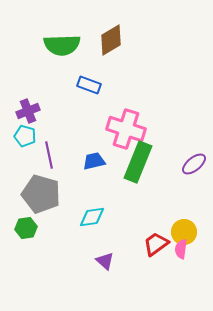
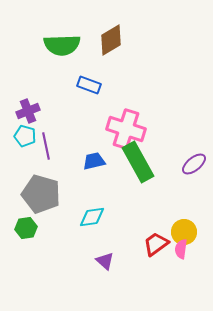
purple line: moved 3 px left, 9 px up
green rectangle: rotated 51 degrees counterclockwise
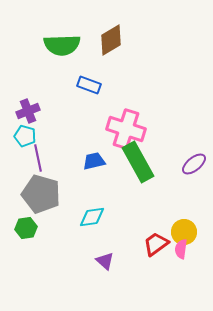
purple line: moved 8 px left, 12 px down
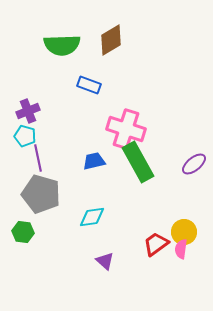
green hexagon: moved 3 px left, 4 px down; rotated 15 degrees clockwise
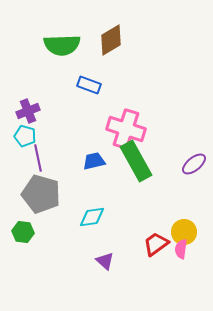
green rectangle: moved 2 px left, 1 px up
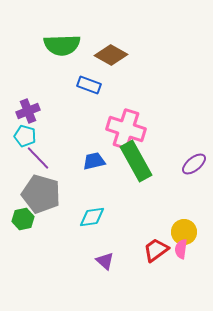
brown diamond: moved 15 px down; rotated 60 degrees clockwise
purple line: rotated 32 degrees counterclockwise
green hexagon: moved 13 px up; rotated 20 degrees counterclockwise
red trapezoid: moved 6 px down
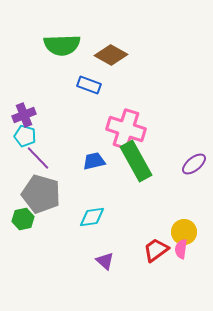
purple cross: moved 4 px left, 4 px down
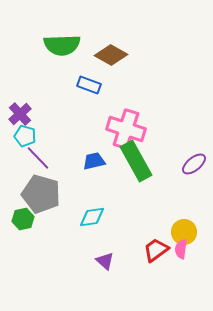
purple cross: moved 4 px left, 1 px up; rotated 20 degrees counterclockwise
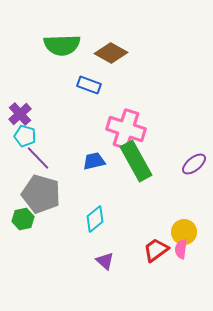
brown diamond: moved 2 px up
cyan diamond: moved 3 px right, 2 px down; rotated 32 degrees counterclockwise
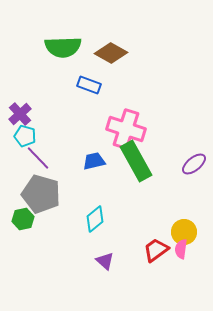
green semicircle: moved 1 px right, 2 px down
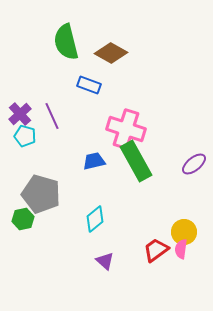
green semicircle: moved 3 px right, 5 px up; rotated 78 degrees clockwise
purple line: moved 14 px right, 42 px up; rotated 20 degrees clockwise
